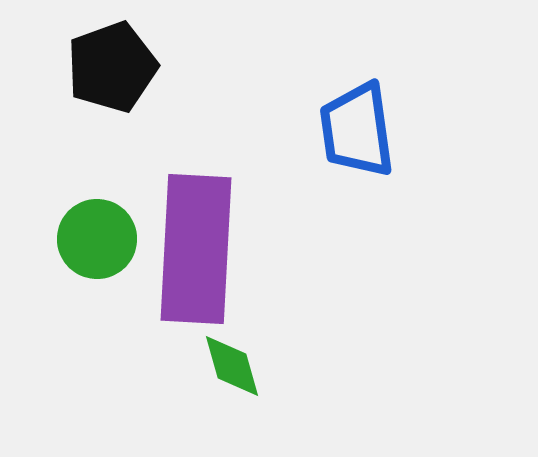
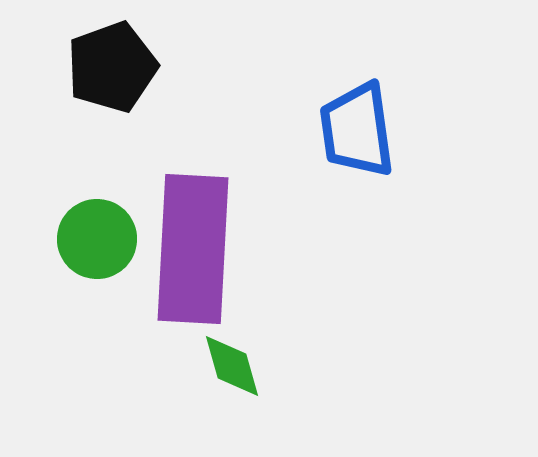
purple rectangle: moved 3 px left
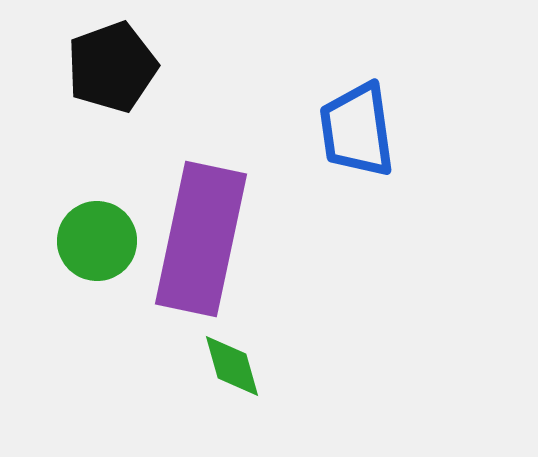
green circle: moved 2 px down
purple rectangle: moved 8 px right, 10 px up; rotated 9 degrees clockwise
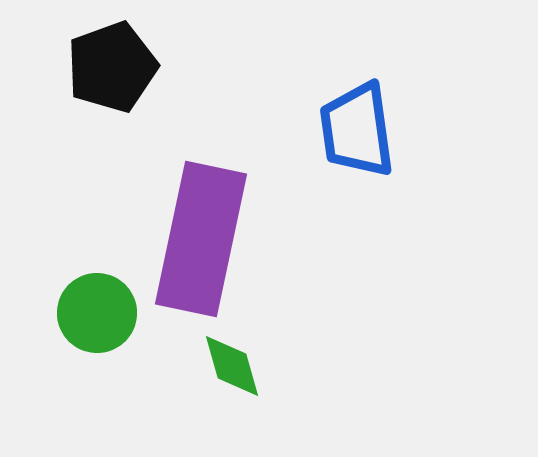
green circle: moved 72 px down
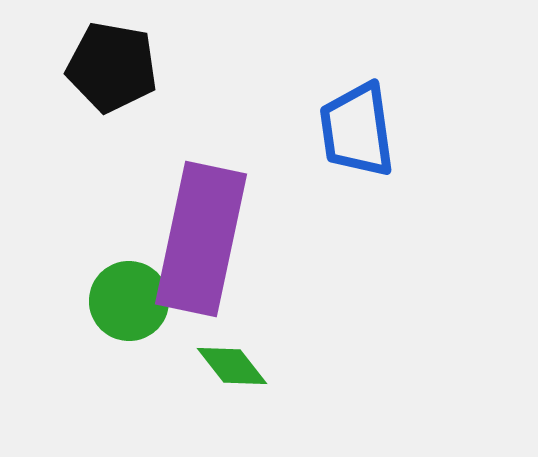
black pentagon: rotated 30 degrees clockwise
green circle: moved 32 px right, 12 px up
green diamond: rotated 22 degrees counterclockwise
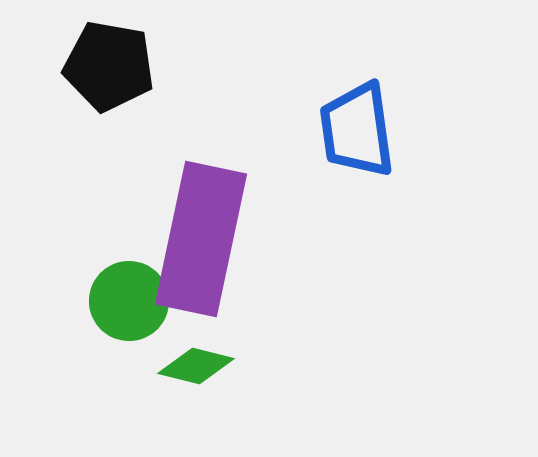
black pentagon: moved 3 px left, 1 px up
green diamond: moved 36 px left; rotated 38 degrees counterclockwise
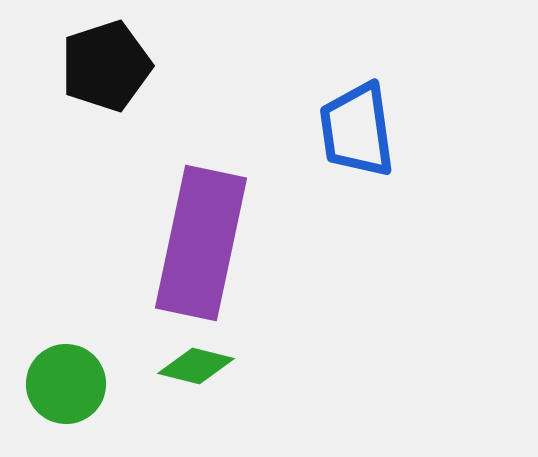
black pentagon: moved 3 px left; rotated 28 degrees counterclockwise
purple rectangle: moved 4 px down
green circle: moved 63 px left, 83 px down
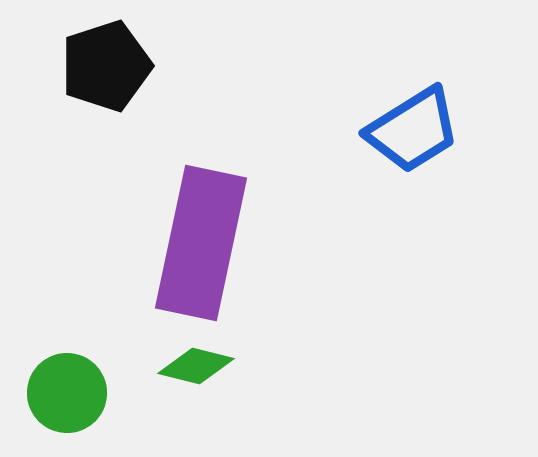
blue trapezoid: moved 56 px right; rotated 114 degrees counterclockwise
green circle: moved 1 px right, 9 px down
